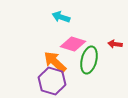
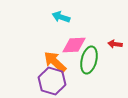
pink diamond: moved 1 px right, 1 px down; rotated 20 degrees counterclockwise
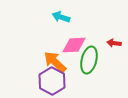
red arrow: moved 1 px left, 1 px up
purple hexagon: rotated 12 degrees clockwise
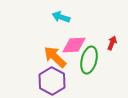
red arrow: moved 2 px left; rotated 104 degrees clockwise
orange arrow: moved 5 px up
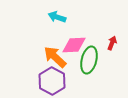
cyan arrow: moved 4 px left
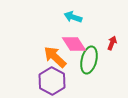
cyan arrow: moved 16 px right
pink diamond: moved 1 px up; rotated 60 degrees clockwise
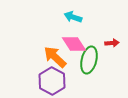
red arrow: rotated 64 degrees clockwise
